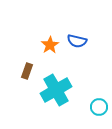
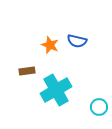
orange star: rotated 18 degrees counterclockwise
brown rectangle: rotated 63 degrees clockwise
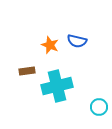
cyan cross: moved 1 px right, 4 px up; rotated 16 degrees clockwise
